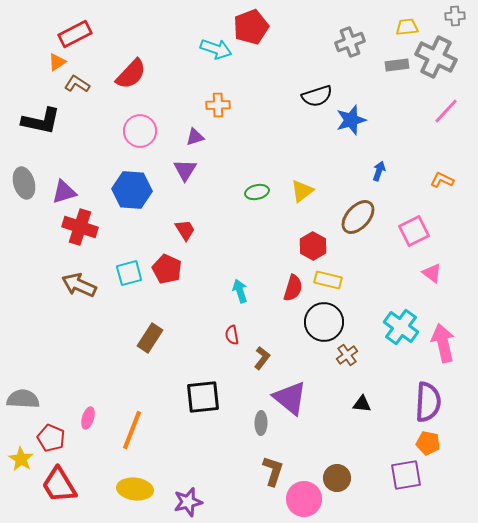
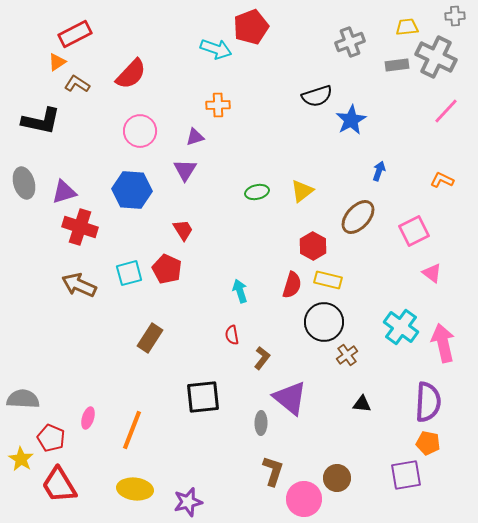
blue star at (351, 120): rotated 12 degrees counterclockwise
red trapezoid at (185, 230): moved 2 px left
red semicircle at (293, 288): moved 1 px left, 3 px up
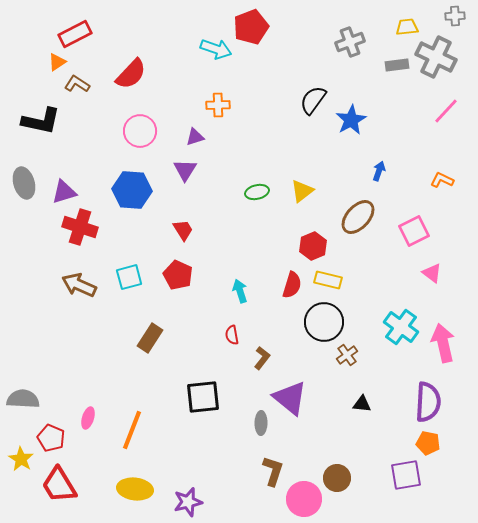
black semicircle at (317, 96): moved 4 px left, 4 px down; rotated 144 degrees clockwise
red hexagon at (313, 246): rotated 8 degrees clockwise
red pentagon at (167, 269): moved 11 px right, 6 px down
cyan square at (129, 273): moved 4 px down
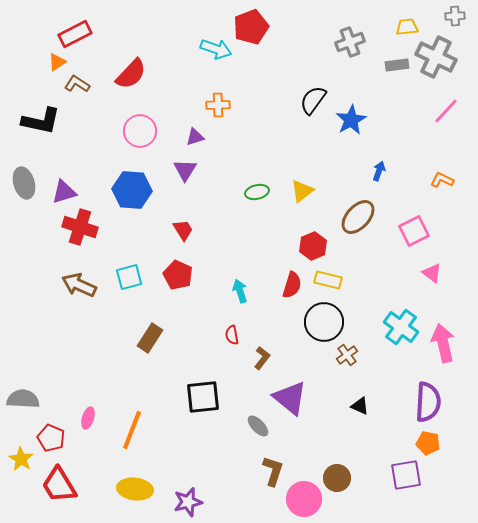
black triangle at (362, 404): moved 2 px left, 2 px down; rotated 18 degrees clockwise
gray ellipse at (261, 423): moved 3 px left, 3 px down; rotated 45 degrees counterclockwise
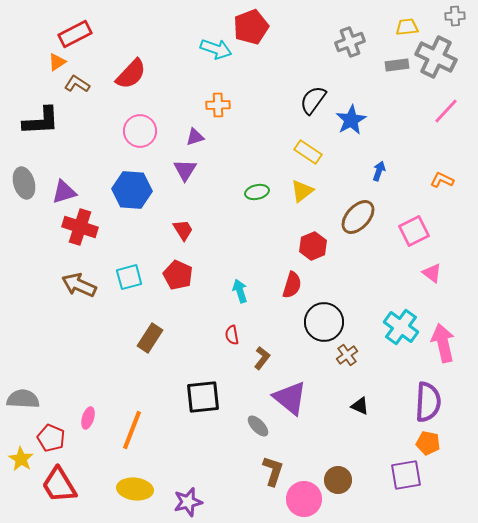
black L-shape at (41, 121): rotated 15 degrees counterclockwise
yellow rectangle at (328, 280): moved 20 px left, 128 px up; rotated 20 degrees clockwise
brown circle at (337, 478): moved 1 px right, 2 px down
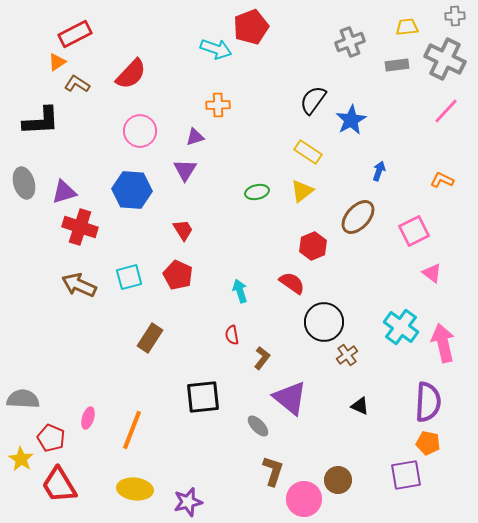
gray cross at (436, 57): moved 9 px right, 2 px down
red semicircle at (292, 285): moved 2 px up; rotated 72 degrees counterclockwise
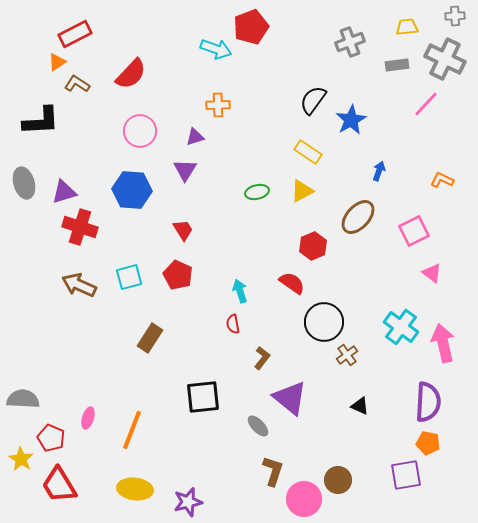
pink line at (446, 111): moved 20 px left, 7 px up
yellow triangle at (302, 191): rotated 10 degrees clockwise
red semicircle at (232, 335): moved 1 px right, 11 px up
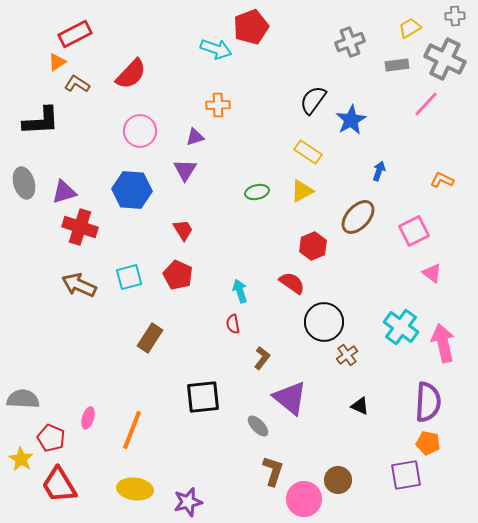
yellow trapezoid at (407, 27): moved 3 px right, 1 px down; rotated 25 degrees counterclockwise
